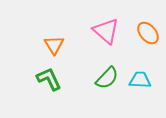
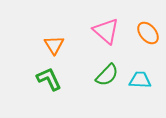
green semicircle: moved 3 px up
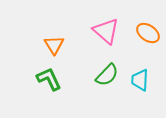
orange ellipse: rotated 15 degrees counterclockwise
cyan trapezoid: rotated 90 degrees counterclockwise
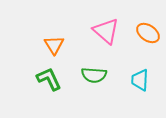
green semicircle: moved 13 px left; rotated 50 degrees clockwise
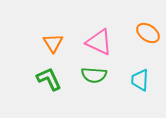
pink triangle: moved 7 px left, 11 px down; rotated 16 degrees counterclockwise
orange triangle: moved 1 px left, 2 px up
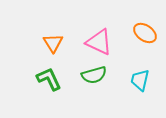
orange ellipse: moved 3 px left
green semicircle: rotated 20 degrees counterclockwise
cyan trapezoid: rotated 10 degrees clockwise
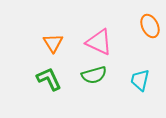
orange ellipse: moved 5 px right, 7 px up; rotated 30 degrees clockwise
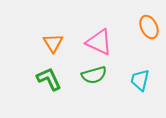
orange ellipse: moved 1 px left, 1 px down
